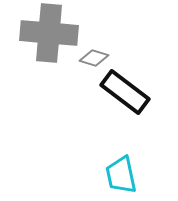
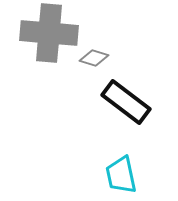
black rectangle: moved 1 px right, 10 px down
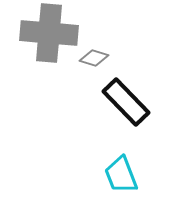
black rectangle: rotated 9 degrees clockwise
cyan trapezoid: rotated 9 degrees counterclockwise
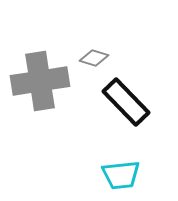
gray cross: moved 9 px left, 48 px down; rotated 14 degrees counterclockwise
cyan trapezoid: rotated 75 degrees counterclockwise
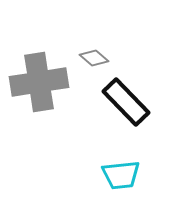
gray diamond: rotated 24 degrees clockwise
gray cross: moved 1 px left, 1 px down
